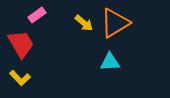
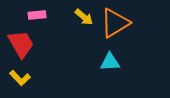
pink rectangle: rotated 30 degrees clockwise
yellow arrow: moved 6 px up
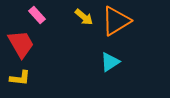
pink rectangle: rotated 54 degrees clockwise
orange triangle: moved 1 px right, 2 px up
cyan triangle: rotated 30 degrees counterclockwise
yellow L-shape: rotated 40 degrees counterclockwise
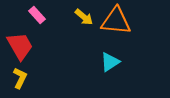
orange triangle: rotated 36 degrees clockwise
red trapezoid: moved 1 px left, 2 px down
yellow L-shape: rotated 70 degrees counterclockwise
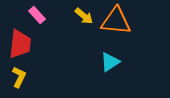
yellow arrow: moved 1 px up
red trapezoid: moved 2 px up; rotated 36 degrees clockwise
yellow L-shape: moved 1 px left, 1 px up
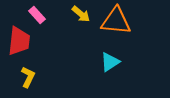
yellow arrow: moved 3 px left, 2 px up
red trapezoid: moved 1 px left, 3 px up
yellow L-shape: moved 9 px right
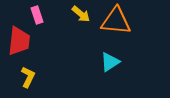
pink rectangle: rotated 24 degrees clockwise
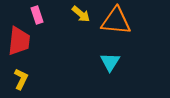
cyan triangle: rotated 25 degrees counterclockwise
yellow L-shape: moved 7 px left, 2 px down
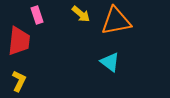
orange triangle: rotated 16 degrees counterclockwise
cyan triangle: rotated 25 degrees counterclockwise
yellow L-shape: moved 2 px left, 2 px down
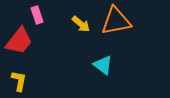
yellow arrow: moved 10 px down
red trapezoid: rotated 32 degrees clockwise
cyan triangle: moved 7 px left, 3 px down
yellow L-shape: rotated 15 degrees counterclockwise
